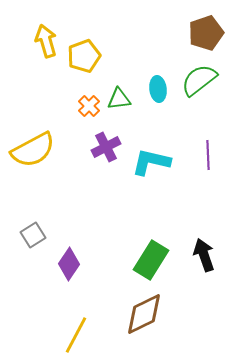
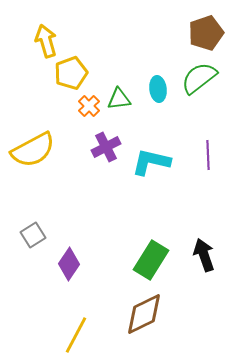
yellow pentagon: moved 13 px left, 17 px down
green semicircle: moved 2 px up
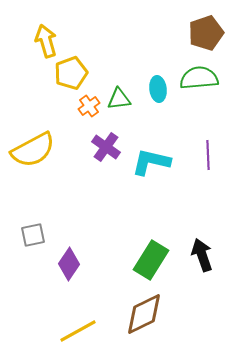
green semicircle: rotated 33 degrees clockwise
orange cross: rotated 10 degrees clockwise
purple cross: rotated 28 degrees counterclockwise
gray square: rotated 20 degrees clockwise
black arrow: moved 2 px left
yellow line: moved 2 px right, 4 px up; rotated 33 degrees clockwise
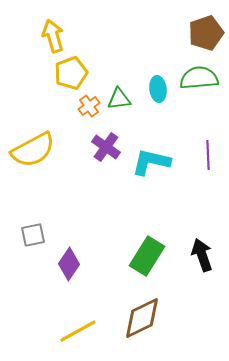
yellow arrow: moved 7 px right, 5 px up
green rectangle: moved 4 px left, 4 px up
brown diamond: moved 2 px left, 4 px down
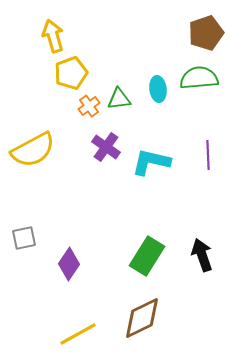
gray square: moved 9 px left, 3 px down
yellow line: moved 3 px down
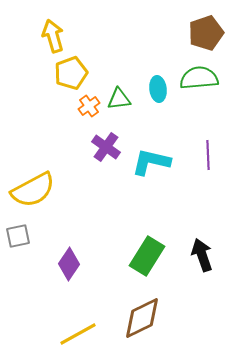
yellow semicircle: moved 40 px down
gray square: moved 6 px left, 2 px up
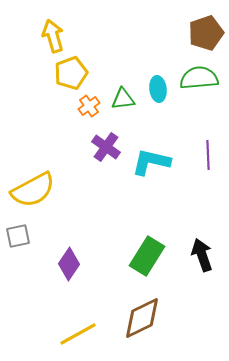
green triangle: moved 4 px right
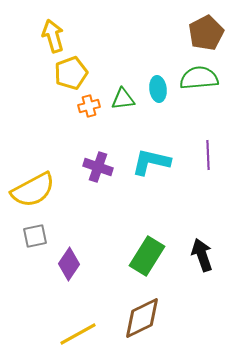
brown pentagon: rotated 8 degrees counterclockwise
orange cross: rotated 20 degrees clockwise
purple cross: moved 8 px left, 20 px down; rotated 16 degrees counterclockwise
gray square: moved 17 px right
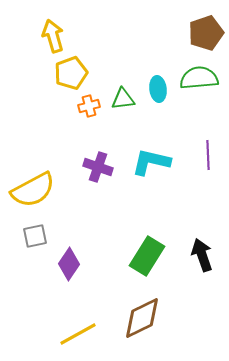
brown pentagon: rotated 8 degrees clockwise
